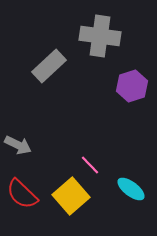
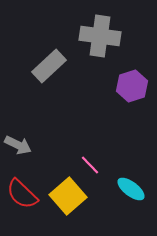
yellow square: moved 3 px left
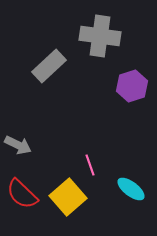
pink line: rotated 25 degrees clockwise
yellow square: moved 1 px down
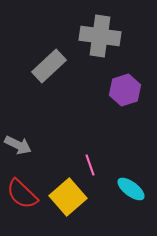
purple hexagon: moved 7 px left, 4 px down
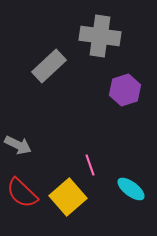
red semicircle: moved 1 px up
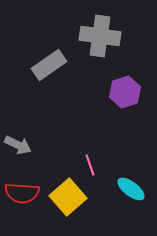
gray rectangle: moved 1 px up; rotated 8 degrees clockwise
purple hexagon: moved 2 px down
red semicircle: rotated 40 degrees counterclockwise
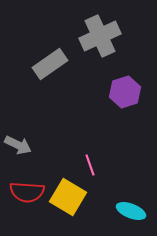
gray cross: rotated 33 degrees counterclockwise
gray rectangle: moved 1 px right, 1 px up
cyan ellipse: moved 22 px down; rotated 16 degrees counterclockwise
red semicircle: moved 5 px right, 1 px up
yellow square: rotated 18 degrees counterclockwise
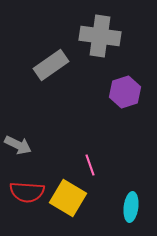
gray cross: rotated 33 degrees clockwise
gray rectangle: moved 1 px right, 1 px down
yellow square: moved 1 px down
cyan ellipse: moved 4 px up; rotated 76 degrees clockwise
